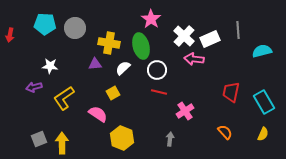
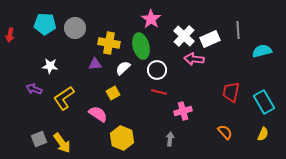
purple arrow: moved 2 px down; rotated 35 degrees clockwise
pink cross: moved 2 px left; rotated 18 degrees clockwise
yellow arrow: rotated 145 degrees clockwise
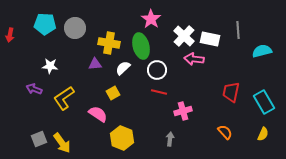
white rectangle: rotated 36 degrees clockwise
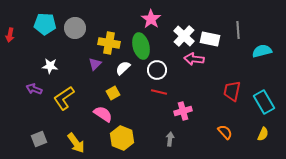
purple triangle: rotated 40 degrees counterclockwise
red trapezoid: moved 1 px right, 1 px up
pink semicircle: moved 5 px right
yellow arrow: moved 14 px right
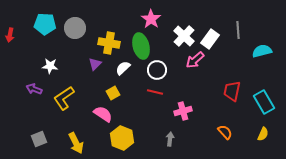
white rectangle: rotated 66 degrees counterclockwise
pink arrow: moved 1 px right, 1 px down; rotated 48 degrees counterclockwise
red line: moved 4 px left
yellow arrow: rotated 10 degrees clockwise
